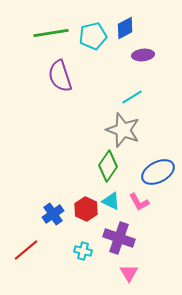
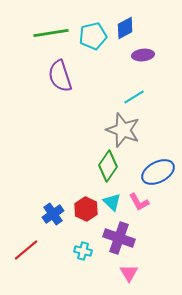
cyan line: moved 2 px right
cyan triangle: moved 1 px right, 1 px down; rotated 18 degrees clockwise
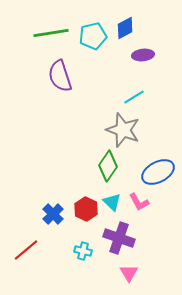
blue cross: rotated 10 degrees counterclockwise
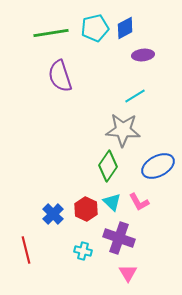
cyan pentagon: moved 2 px right, 8 px up
cyan line: moved 1 px right, 1 px up
gray star: rotated 16 degrees counterclockwise
blue ellipse: moved 6 px up
red line: rotated 64 degrees counterclockwise
pink triangle: moved 1 px left
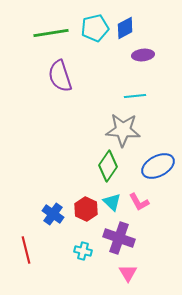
cyan line: rotated 25 degrees clockwise
blue cross: rotated 10 degrees counterclockwise
